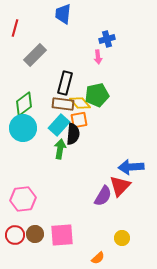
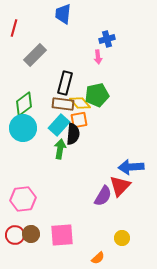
red line: moved 1 px left
brown circle: moved 4 px left
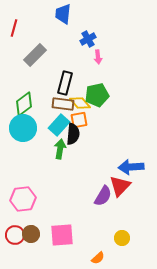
blue cross: moved 19 px left; rotated 14 degrees counterclockwise
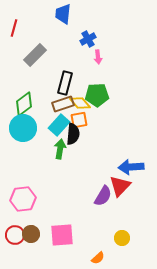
green pentagon: rotated 10 degrees clockwise
brown rectangle: rotated 25 degrees counterclockwise
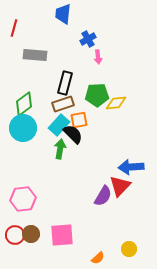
gray rectangle: rotated 50 degrees clockwise
yellow diamond: moved 36 px right; rotated 55 degrees counterclockwise
black semicircle: rotated 50 degrees counterclockwise
yellow circle: moved 7 px right, 11 px down
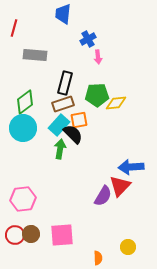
green diamond: moved 1 px right, 2 px up
yellow circle: moved 1 px left, 2 px up
orange semicircle: rotated 48 degrees counterclockwise
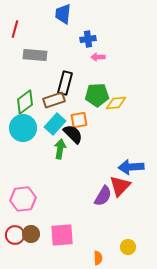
red line: moved 1 px right, 1 px down
blue cross: rotated 21 degrees clockwise
pink arrow: rotated 96 degrees clockwise
brown rectangle: moved 9 px left, 4 px up
cyan rectangle: moved 4 px left, 1 px up
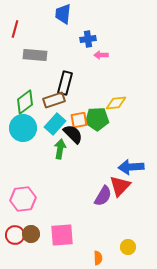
pink arrow: moved 3 px right, 2 px up
green pentagon: moved 24 px down
